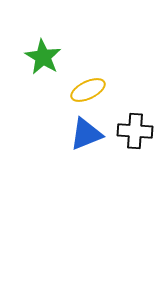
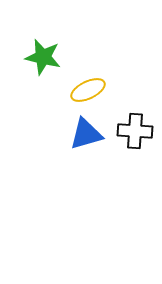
green star: rotated 18 degrees counterclockwise
blue triangle: rotated 6 degrees clockwise
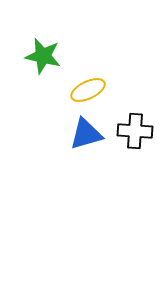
green star: moved 1 px up
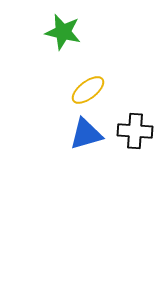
green star: moved 20 px right, 24 px up
yellow ellipse: rotated 12 degrees counterclockwise
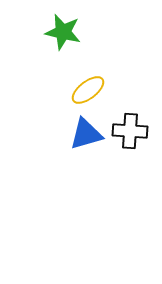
black cross: moved 5 px left
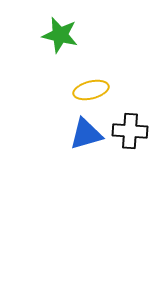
green star: moved 3 px left, 3 px down
yellow ellipse: moved 3 px right; rotated 24 degrees clockwise
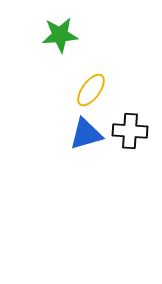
green star: rotated 18 degrees counterclockwise
yellow ellipse: rotated 40 degrees counterclockwise
